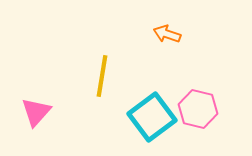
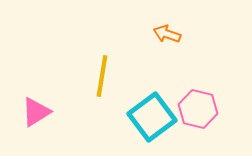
pink triangle: rotated 16 degrees clockwise
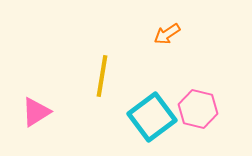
orange arrow: rotated 52 degrees counterclockwise
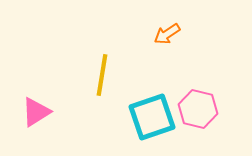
yellow line: moved 1 px up
cyan square: rotated 18 degrees clockwise
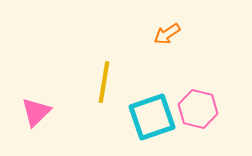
yellow line: moved 2 px right, 7 px down
pink triangle: rotated 12 degrees counterclockwise
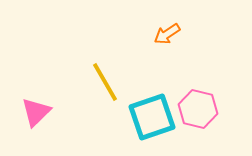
yellow line: moved 1 px right; rotated 39 degrees counterclockwise
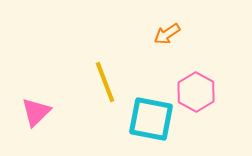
yellow line: rotated 9 degrees clockwise
pink hexagon: moved 2 px left, 17 px up; rotated 15 degrees clockwise
cyan square: moved 1 px left, 2 px down; rotated 30 degrees clockwise
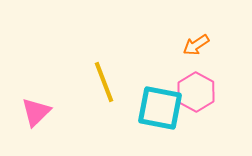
orange arrow: moved 29 px right, 11 px down
yellow line: moved 1 px left
cyan square: moved 9 px right, 11 px up
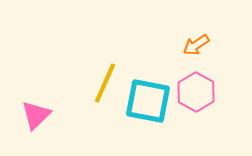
yellow line: moved 1 px right, 1 px down; rotated 45 degrees clockwise
cyan square: moved 12 px left, 7 px up
pink triangle: moved 3 px down
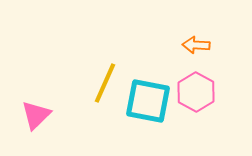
orange arrow: rotated 36 degrees clockwise
